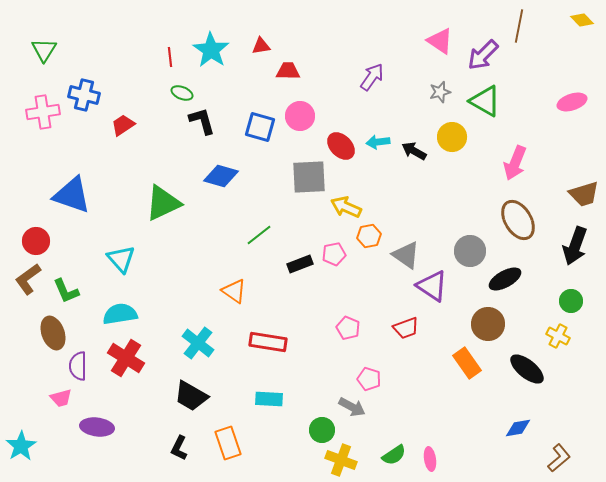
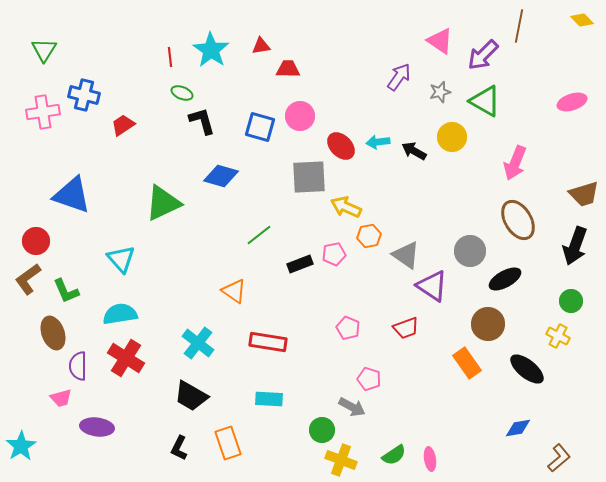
red trapezoid at (288, 71): moved 2 px up
purple arrow at (372, 77): moved 27 px right
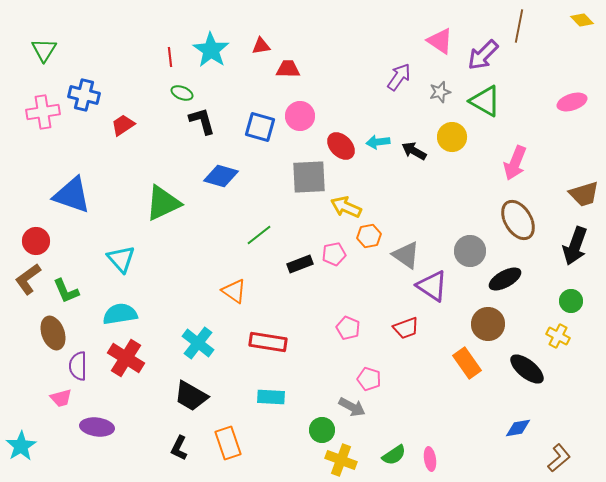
cyan rectangle at (269, 399): moved 2 px right, 2 px up
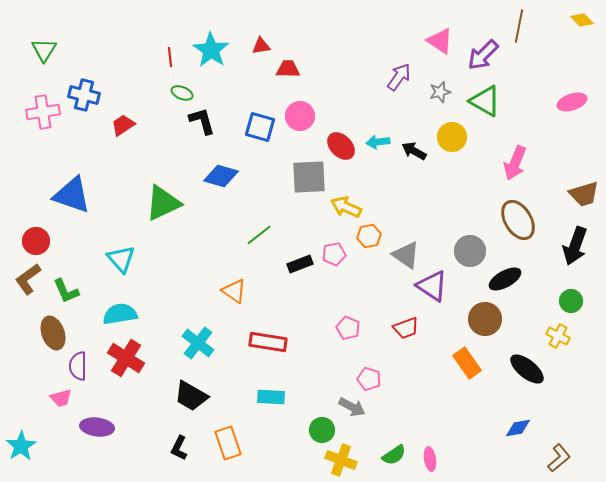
brown circle at (488, 324): moved 3 px left, 5 px up
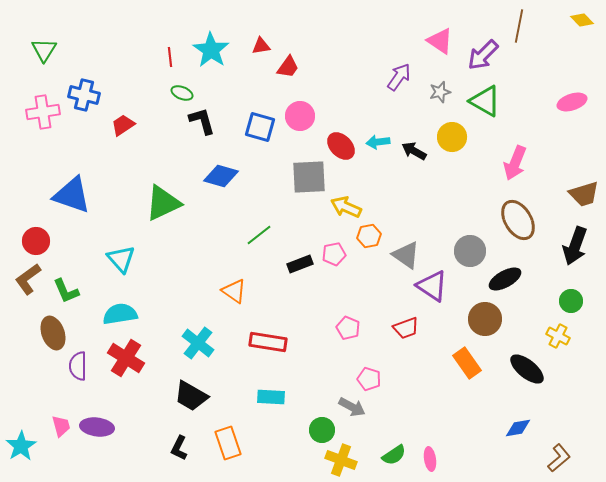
red trapezoid at (288, 69): moved 2 px up; rotated 125 degrees clockwise
pink trapezoid at (61, 398): moved 28 px down; rotated 90 degrees counterclockwise
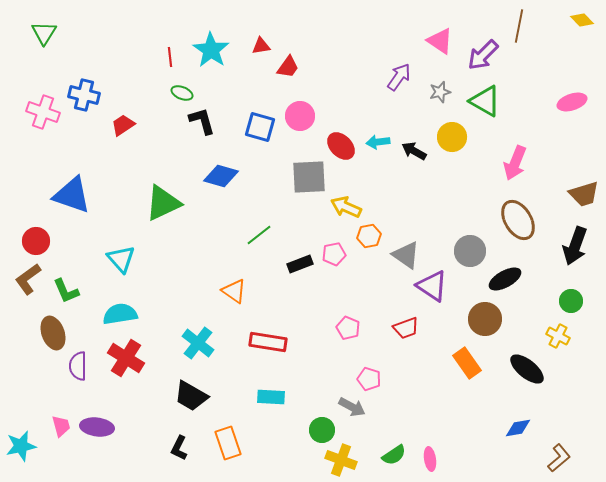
green triangle at (44, 50): moved 17 px up
pink cross at (43, 112): rotated 28 degrees clockwise
cyan star at (21, 446): rotated 20 degrees clockwise
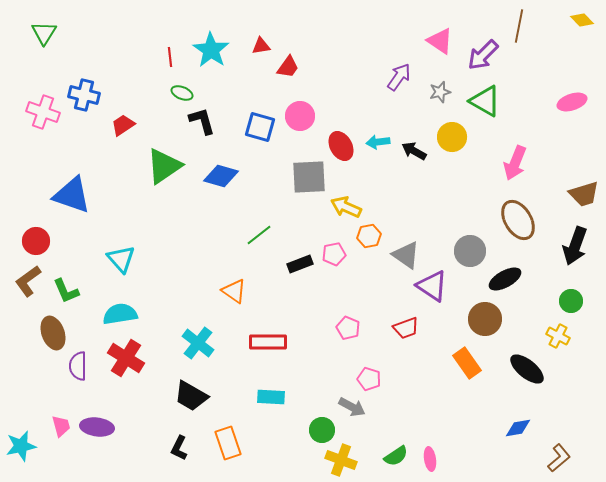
red ellipse at (341, 146): rotated 16 degrees clockwise
green triangle at (163, 203): moved 1 px right, 37 px up; rotated 9 degrees counterclockwise
brown L-shape at (28, 279): moved 2 px down
red rectangle at (268, 342): rotated 9 degrees counterclockwise
green semicircle at (394, 455): moved 2 px right, 1 px down
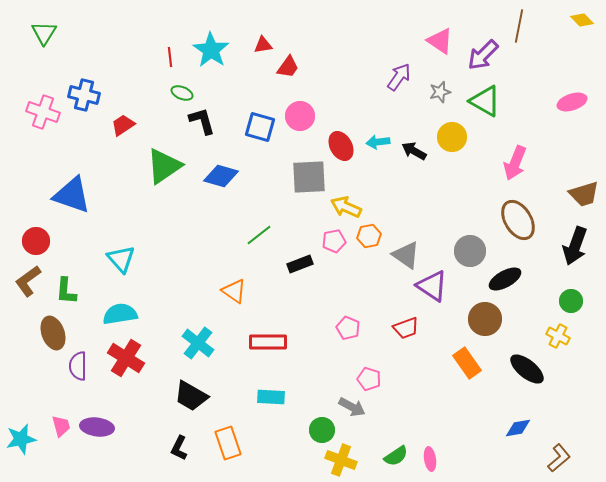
red triangle at (261, 46): moved 2 px right, 1 px up
pink pentagon at (334, 254): moved 13 px up
green L-shape at (66, 291): rotated 28 degrees clockwise
cyan star at (21, 446): moved 7 px up
